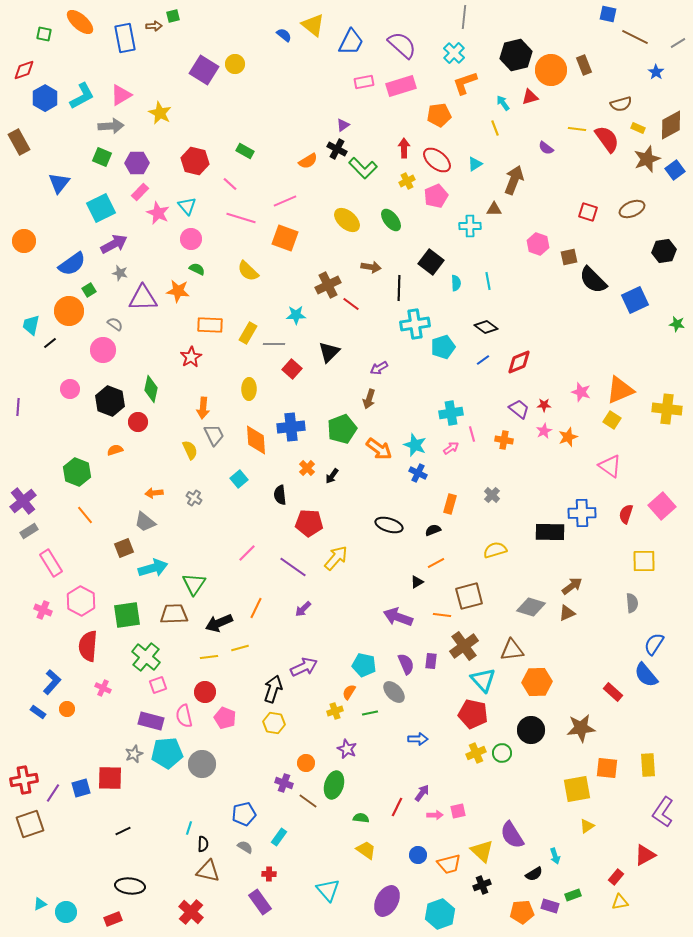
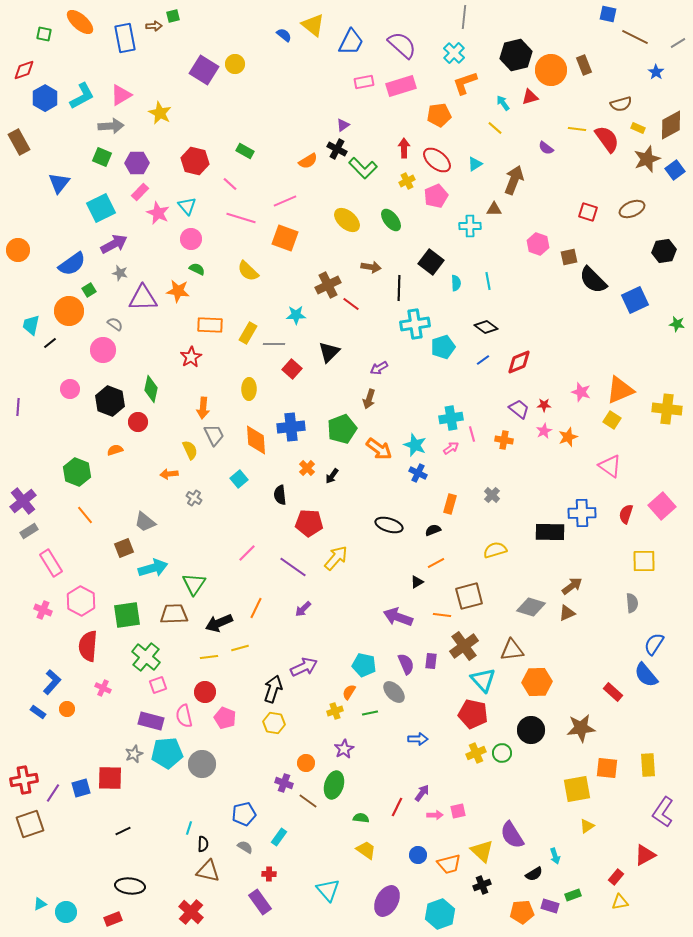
yellow line at (495, 128): rotated 28 degrees counterclockwise
orange circle at (24, 241): moved 6 px left, 9 px down
cyan cross at (451, 413): moved 5 px down
orange arrow at (154, 493): moved 15 px right, 19 px up
purple star at (347, 749): moved 3 px left; rotated 18 degrees clockwise
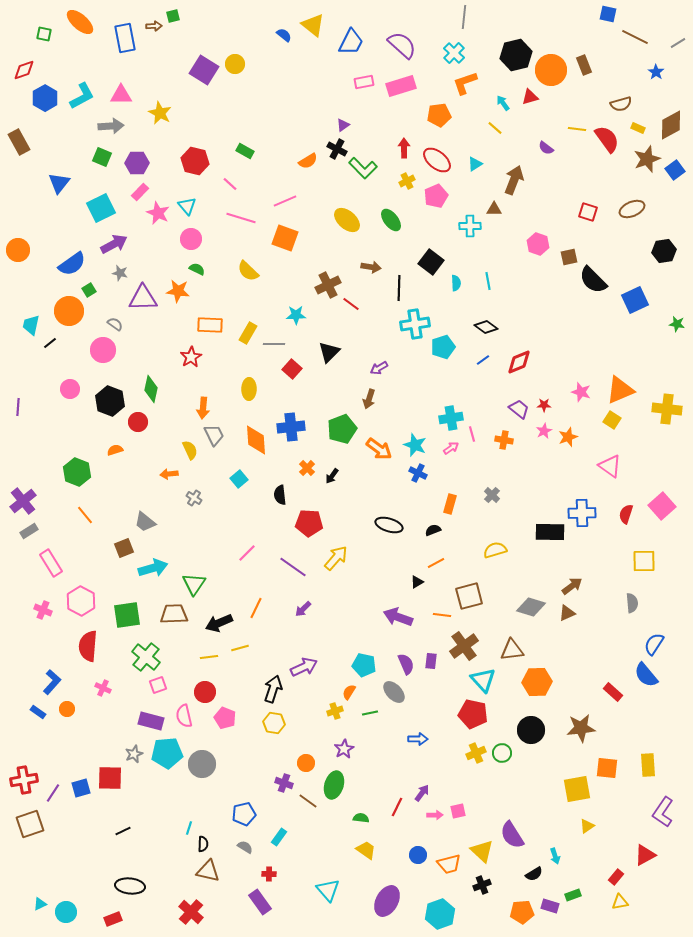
pink triangle at (121, 95): rotated 30 degrees clockwise
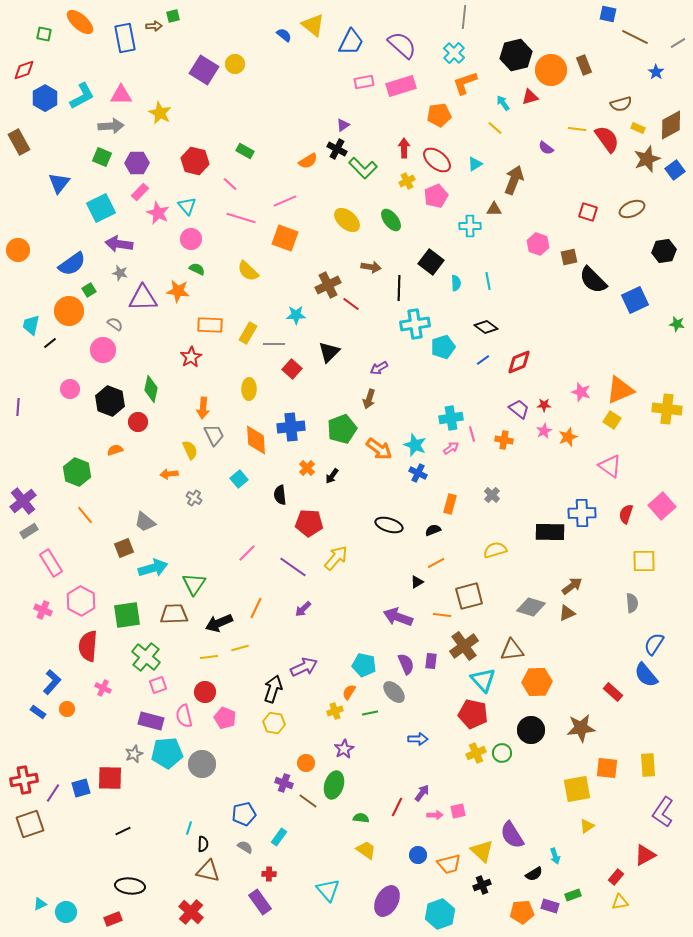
purple arrow at (114, 244): moved 5 px right; rotated 144 degrees counterclockwise
